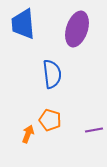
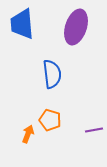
blue trapezoid: moved 1 px left
purple ellipse: moved 1 px left, 2 px up
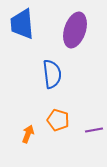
purple ellipse: moved 1 px left, 3 px down
orange pentagon: moved 8 px right
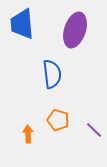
purple line: rotated 54 degrees clockwise
orange arrow: rotated 24 degrees counterclockwise
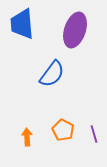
blue semicircle: rotated 44 degrees clockwise
orange pentagon: moved 5 px right, 10 px down; rotated 10 degrees clockwise
purple line: moved 4 px down; rotated 30 degrees clockwise
orange arrow: moved 1 px left, 3 px down
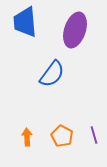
blue trapezoid: moved 3 px right, 2 px up
orange pentagon: moved 1 px left, 6 px down
purple line: moved 1 px down
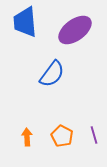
purple ellipse: rotated 36 degrees clockwise
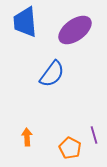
orange pentagon: moved 8 px right, 12 px down
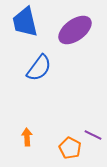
blue trapezoid: rotated 8 degrees counterclockwise
blue semicircle: moved 13 px left, 6 px up
purple line: moved 1 px left; rotated 48 degrees counterclockwise
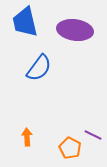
purple ellipse: rotated 44 degrees clockwise
